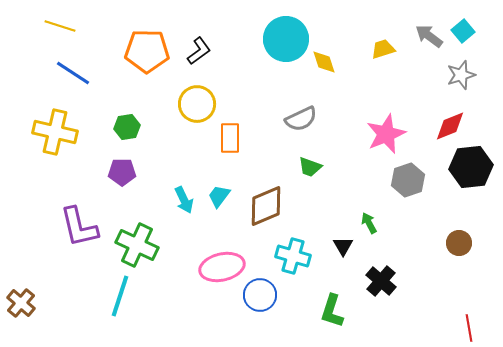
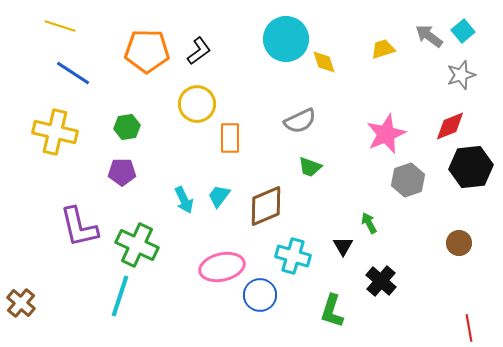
gray semicircle: moved 1 px left, 2 px down
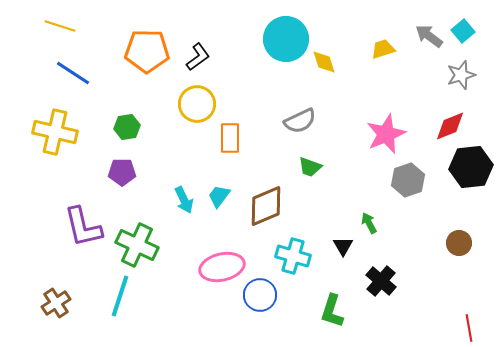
black L-shape: moved 1 px left, 6 px down
purple L-shape: moved 4 px right
brown cross: moved 35 px right; rotated 16 degrees clockwise
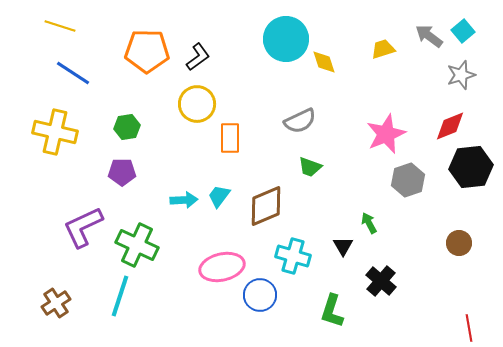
cyan arrow: rotated 68 degrees counterclockwise
purple L-shape: rotated 78 degrees clockwise
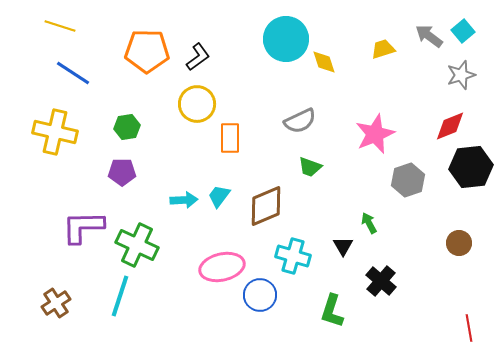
pink star: moved 11 px left
purple L-shape: rotated 24 degrees clockwise
